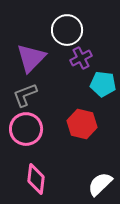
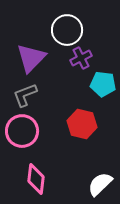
pink circle: moved 4 px left, 2 px down
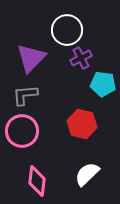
gray L-shape: rotated 16 degrees clockwise
pink diamond: moved 1 px right, 2 px down
white semicircle: moved 13 px left, 10 px up
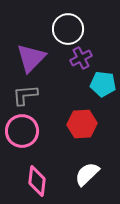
white circle: moved 1 px right, 1 px up
red hexagon: rotated 16 degrees counterclockwise
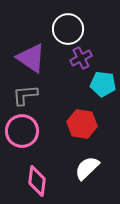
purple triangle: rotated 40 degrees counterclockwise
red hexagon: rotated 12 degrees clockwise
white semicircle: moved 6 px up
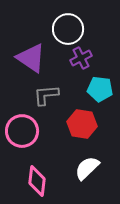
cyan pentagon: moved 3 px left, 5 px down
gray L-shape: moved 21 px right
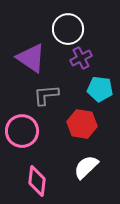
white semicircle: moved 1 px left, 1 px up
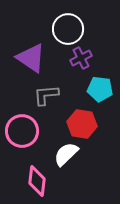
white semicircle: moved 20 px left, 13 px up
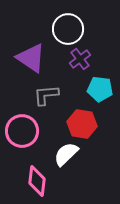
purple cross: moved 1 px left, 1 px down; rotated 10 degrees counterclockwise
